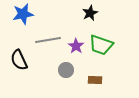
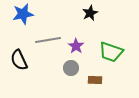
green trapezoid: moved 10 px right, 7 px down
gray circle: moved 5 px right, 2 px up
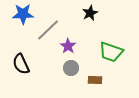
blue star: rotated 10 degrees clockwise
gray line: moved 10 px up; rotated 35 degrees counterclockwise
purple star: moved 8 px left
black semicircle: moved 2 px right, 4 px down
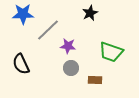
purple star: rotated 28 degrees counterclockwise
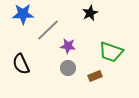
gray circle: moved 3 px left
brown rectangle: moved 4 px up; rotated 24 degrees counterclockwise
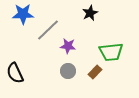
green trapezoid: rotated 25 degrees counterclockwise
black semicircle: moved 6 px left, 9 px down
gray circle: moved 3 px down
brown rectangle: moved 4 px up; rotated 24 degrees counterclockwise
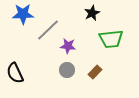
black star: moved 2 px right
green trapezoid: moved 13 px up
gray circle: moved 1 px left, 1 px up
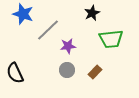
blue star: rotated 20 degrees clockwise
purple star: rotated 14 degrees counterclockwise
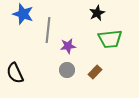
black star: moved 5 px right
gray line: rotated 40 degrees counterclockwise
green trapezoid: moved 1 px left
